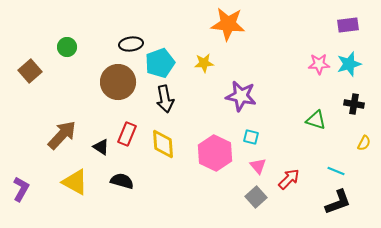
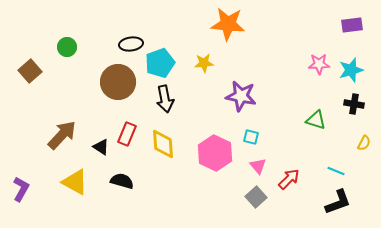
purple rectangle: moved 4 px right
cyan star: moved 2 px right, 6 px down
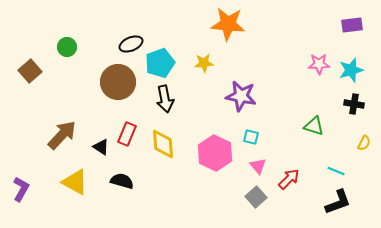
black ellipse: rotated 15 degrees counterclockwise
green triangle: moved 2 px left, 6 px down
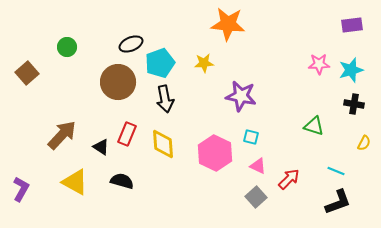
brown square: moved 3 px left, 2 px down
pink triangle: rotated 24 degrees counterclockwise
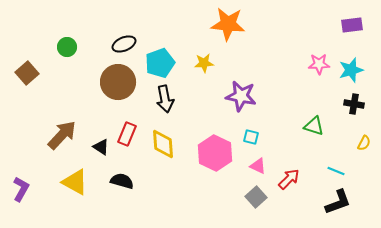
black ellipse: moved 7 px left
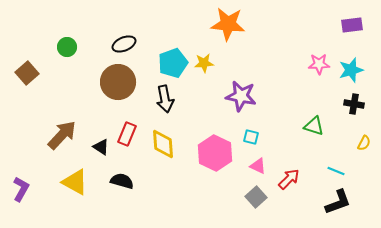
cyan pentagon: moved 13 px right
